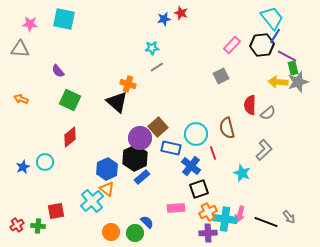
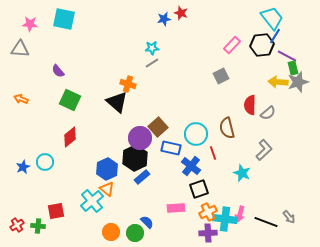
gray line at (157, 67): moved 5 px left, 4 px up
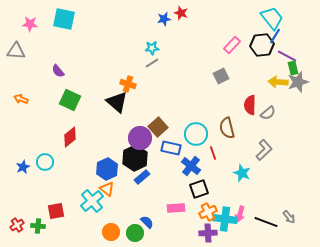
gray triangle at (20, 49): moved 4 px left, 2 px down
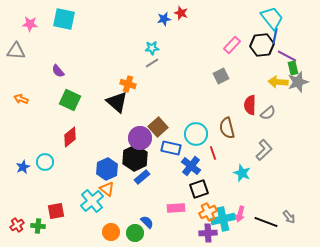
blue line at (275, 36): rotated 21 degrees counterclockwise
cyan cross at (225, 219): moved 2 px left; rotated 20 degrees counterclockwise
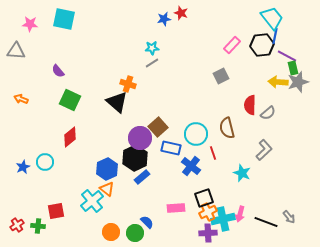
black square at (199, 189): moved 5 px right, 9 px down
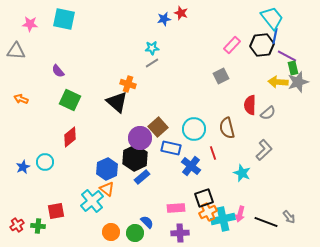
cyan circle at (196, 134): moved 2 px left, 5 px up
purple cross at (208, 233): moved 28 px left
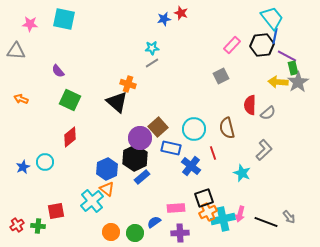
gray star at (298, 82): rotated 15 degrees counterclockwise
blue semicircle at (147, 222): moved 7 px right; rotated 80 degrees counterclockwise
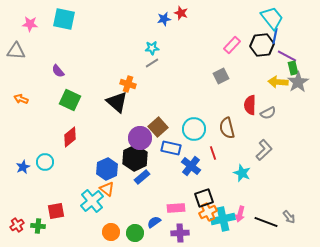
gray semicircle at (268, 113): rotated 14 degrees clockwise
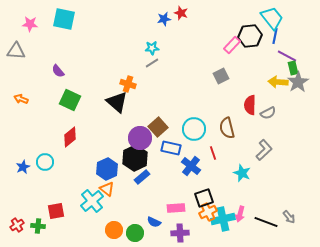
black hexagon at (262, 45): moved 12 px left, 9 px up
blue semicircle at (154, 222): rotated 120 degrees counterclockwise
orange circle at (111, 232): moved 3 px right, 2 px up
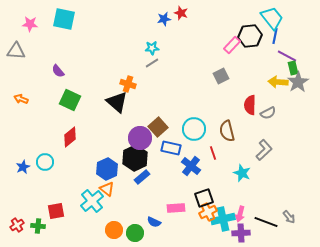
brown semicircle at (227, 128): moved 3 px down
purple cross at (180, 233): moved 61 px right
